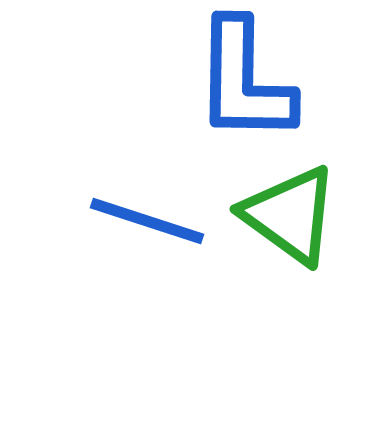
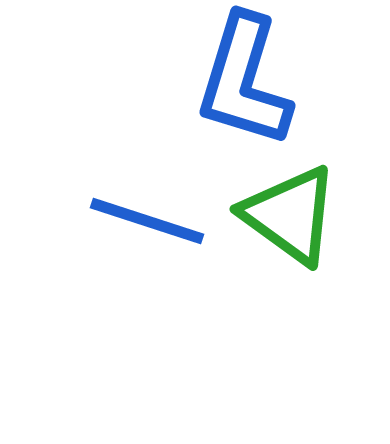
blue L-shape: rotated 16 degrees clockwise
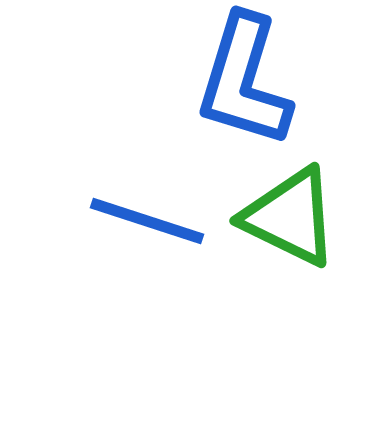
green triangle: moved 2 px down; rotated 10 degrees counterclockwise
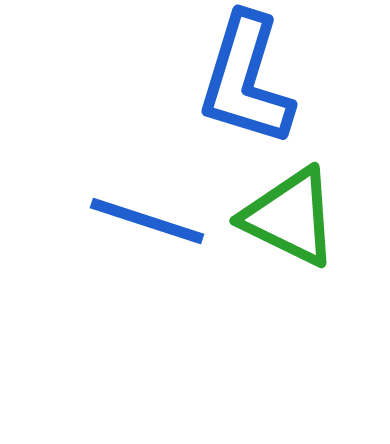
blue L-shape: moved 2 px right, 1 px up
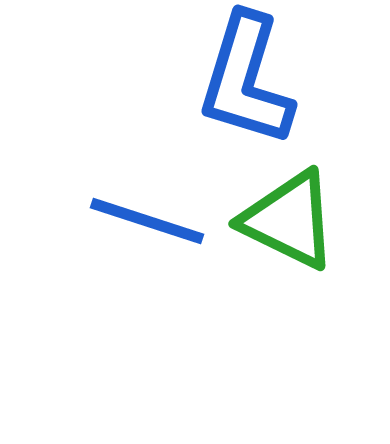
green triangle: moved 1 px left, 3 px down
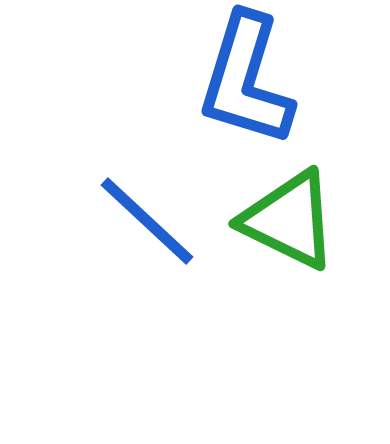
blue line: rotated 25 degrees clockwise
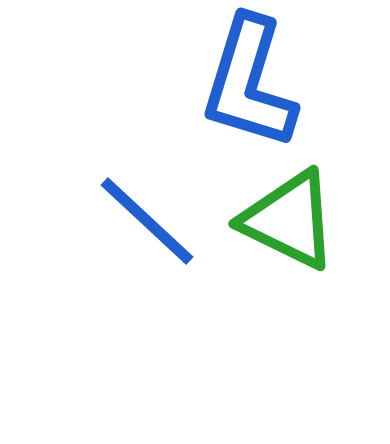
blue L-shape: moved 3 px right, 3 px down
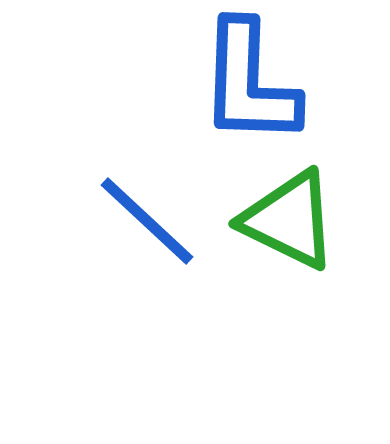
blue L-shape: rotated 15 degrees counterclockwise
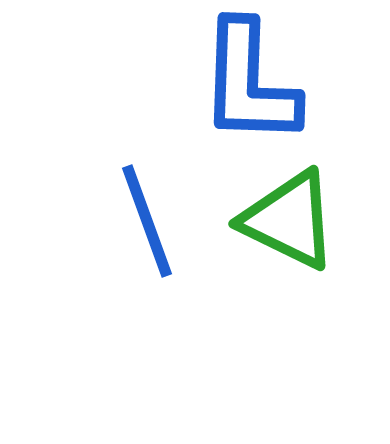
blue line: rotated 27 degrees clockwise
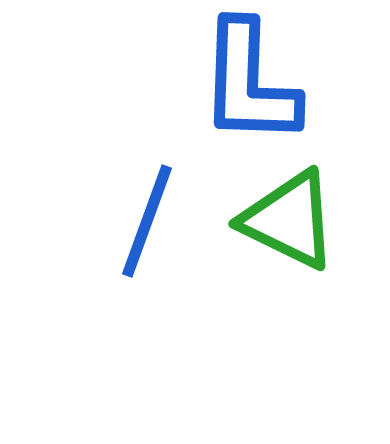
blue line: rotated 40 degrees clockwise
